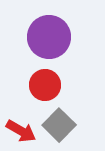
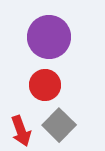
red arrow: rotated 40 degrees clockwise
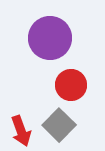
purple circle: moved 1 px right, 1 px down
red circle: moved 26 px right
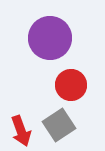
gray square: rotated 12 degrees clockwise
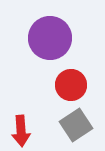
gray square: moved 17 px right
red arrow: rotated 16 degrees clockwise
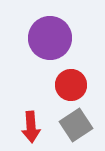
red arrow: moved 10 px right, 4 px up
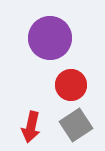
red arrow: rotated 16 degrees clockwise
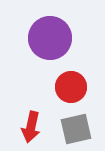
red circle: moved 2 px down
gray square: moved 4 px down; rotated 20 degrees clockwise
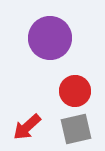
red circle: moved 4 px right, 4 px down
red arrow: moved 4 px left; rotated 36 degrees clockwise
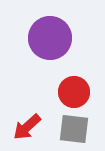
red circle: moved 1 px left, 1 px down
gray square: moved 2 px left; rotated 20 degrees clockwise
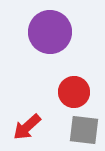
purple circle: moved 6 px up
gray square: moved 10 px right, 1 px down
